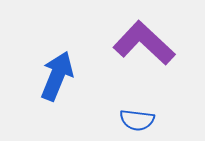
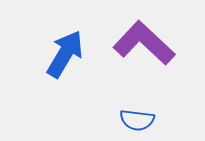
blue arrow: moved 8 px right, 22 px up; rotated 9 degrees clockwise
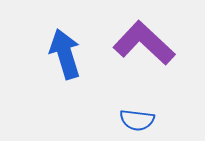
blue arrow: rotated 48 degrees counterclockwise
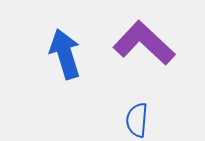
blue semicircle: rotated 88 degrees clockwise
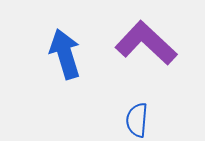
purple L-shape: moved 2 px right
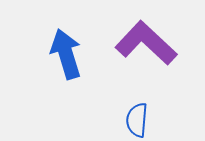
blue arrow: moved 1 px right
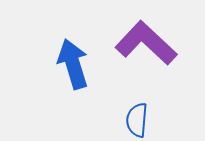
blue arrow: moved 7 px right, 10 px down
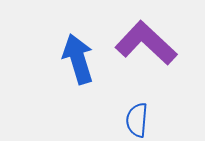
blue arrow: moved 5 px right, 5 px up
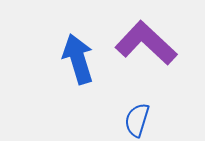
blue semicircle: rotated 12 degrees clockwise
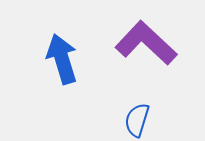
blue arrow: moved 16 px left
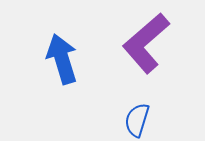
purple L-shape: rotated 84 degrees counterclockwise
